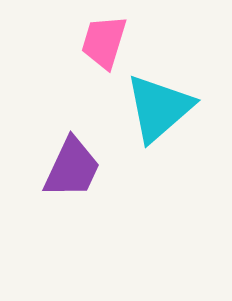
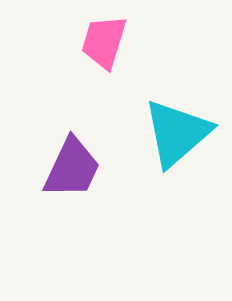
cyan triangle: moved 18 px right, 25 px down
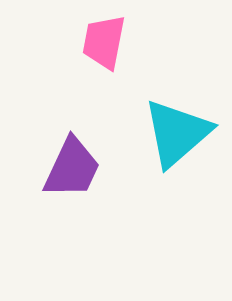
pink trapezoid: rotated 6 degrees counterclockwise
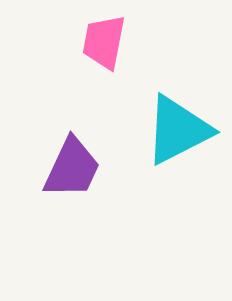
cyan triangle: moved 1 px right, 3 px up; rotated 14 degrees clockwise
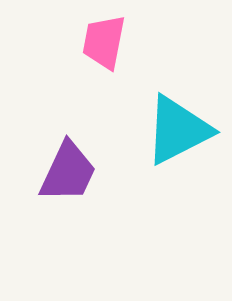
purple trapezoid: moved 4 px left, 4 px down
